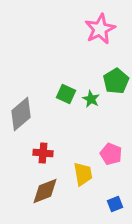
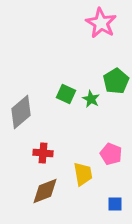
pink star: moved 1 px right, 6 px up; rotated 16 degrees counterclockwise
gray diamond: moved 2 px up
blue square: rotated 21 degrees clockwise
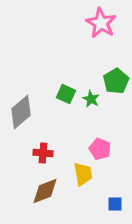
pink pentagon: moved 11 px left, 5 px up
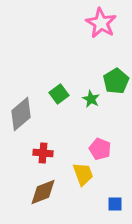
green square: moved 7 px left; rotated 30 degrees clockwise
gray diamond: moved 2 px down
yellow trapezoid: rotated 10 degrees counterclockwise
brown diamond: moved 2 px left, 1 px down
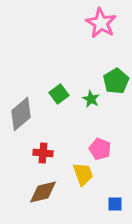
brown diamond: rotated 8 degrees clockwise
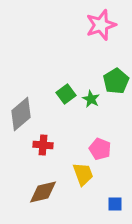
pink star: moved 2 px down; rotated 24 degrees clockwise
green square: moved 7 px right
red cross: moved 8 px up
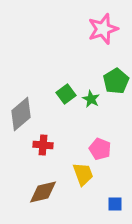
pink star: moved 2 px right, 4 px down
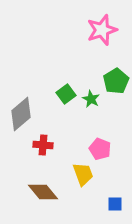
pink star: moved 1 px left, 1 px down
brown diamond: rotated 64 degrees clockwise
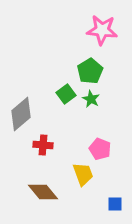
pink star: rotated 24 degrees clockwise
green pentagon: moved 26 px left, 10 px up
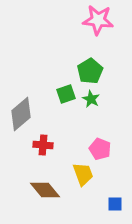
pink star: moved 4 px left, 10 px up
green square: rotated 18 degrees clockwise
brown diamond: moved 2 px right, 2 px up
